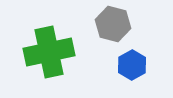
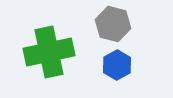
blue hexagon: moved 15 px left
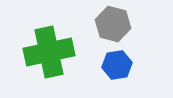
blue hexagon: rotated 20 degrees clockwise
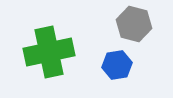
gray hexagon: moved 21 px right
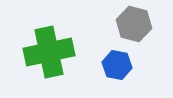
blue hexagon: rotated 20 degrees clockwise
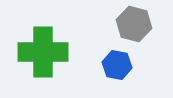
green cross: moved 6 px left; rotated 12 degrees clockwise
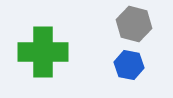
blue hexagon: moved 12 px right
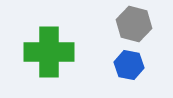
green cross: moved 6 px right
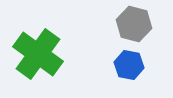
green cross: moved 11 px left, 2 px down; rotated 36 degrees clockwise
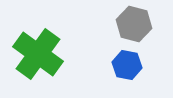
blue hexagon: moved 2 px left
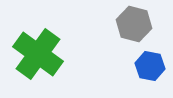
blue hexagon: moved 23 px right, 1 px down
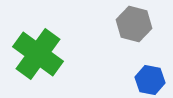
blue hexagon: moved 14 px down
